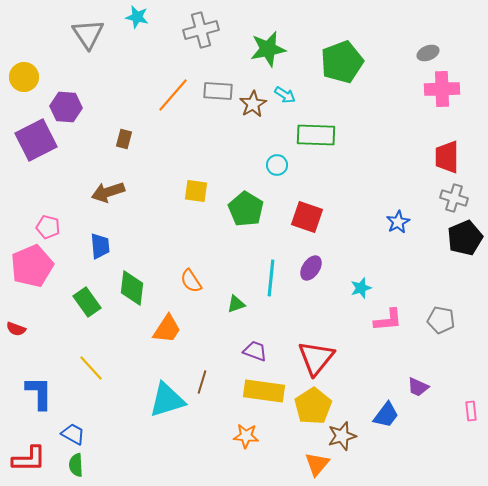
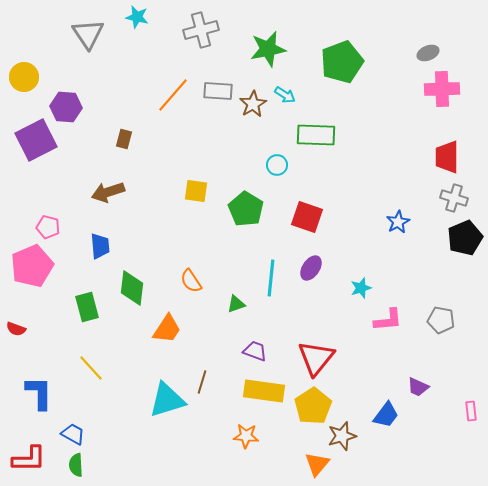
green rectangle at (87, 302): moved 5 px down; rotated 20 degrees clockwise
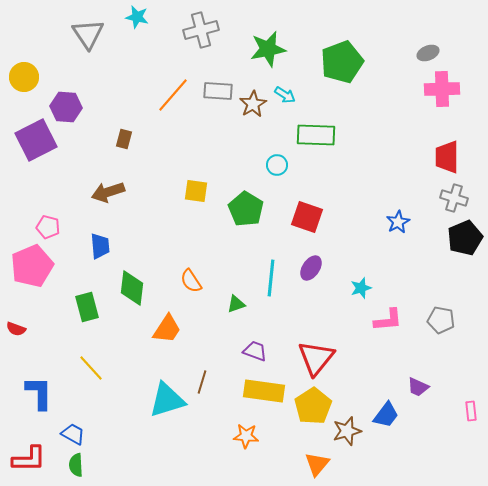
brown star at (342, 436): moved 5 px right, 5 px up
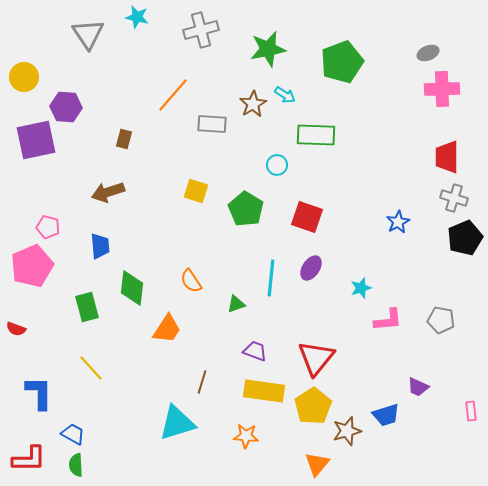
gray rectangle at (218, 91): moved 6 px left, 33 px down
purple square at (36, 140): rotated 15 degrees clockwise
yellow square at (196, 191): rotated 10 degrees clockwise
cyan triangle at (167, 400): moved 10 px right, 23 px down
blue trapezoid at (386, 415): rotated 36 degrees clockwise
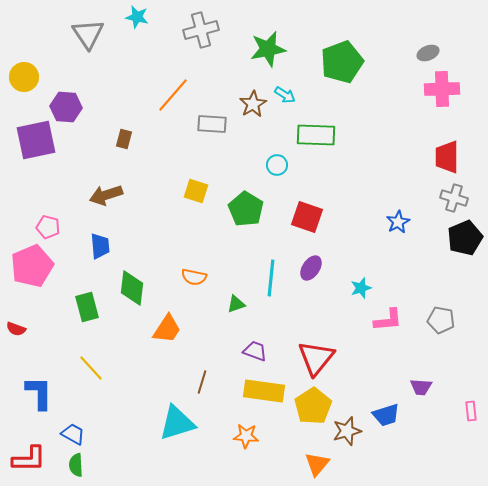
brown arrow at (108, 192): moved 2 px left, 3 px down
orange semicircle at (191, 281): moved 3 px right, 4 px up; rotated 45 degrees counterclockwise
purple trapezoid at (418, 387): moved 3 px right; rotated 20 degrees counterclockwise
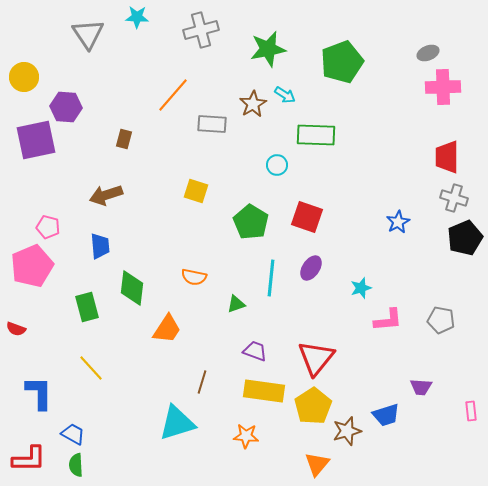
cyan star at (137, 17): rotated 10 degrees counterclockwise
pink cross at (442, 89): moved 1 px right, 2 px up
green pentagon at (246, 209): moved 5 px right, 13 px down
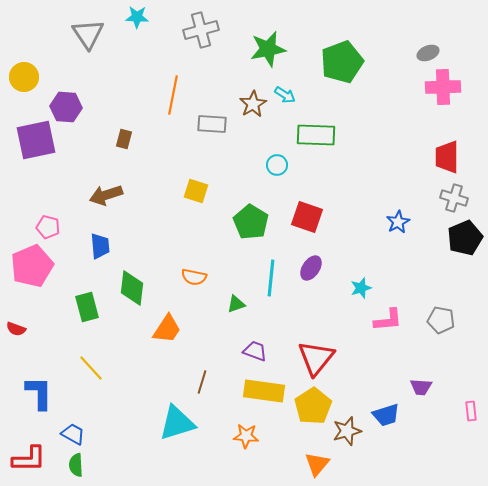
orange line at (173, 95): rotated 30 degrees counterclockwise
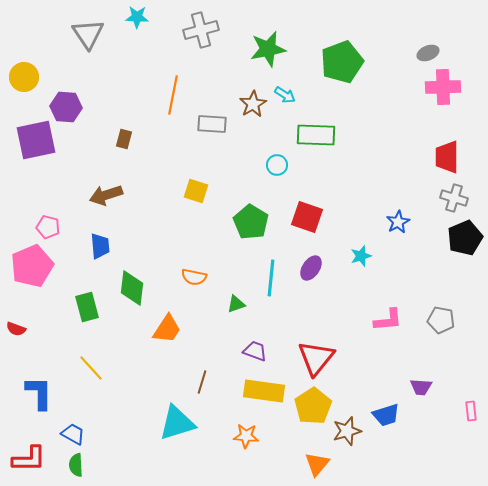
cyan star at (361, 288): moved 32 px up
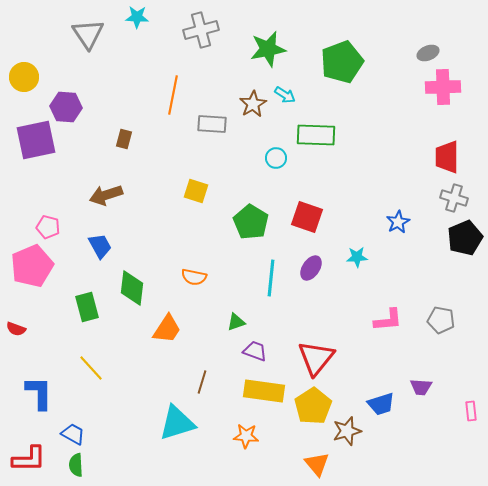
cyan circle at (277, 165): moved 1 px left, 7 px up
blue trapezoid at (100, 246): rotated 24 degrees counterclockwise
cyan star at (361, 256): moved 4 px left, 1 px down; rotated 15 degrees clockwise
green triangle at (236, 304): moved 18 px down
blue trapezoid at (386, 415): moved 5 px left, 11 px up
orange triangle at (317, 464): rotated 20 degrees counterclockwise
